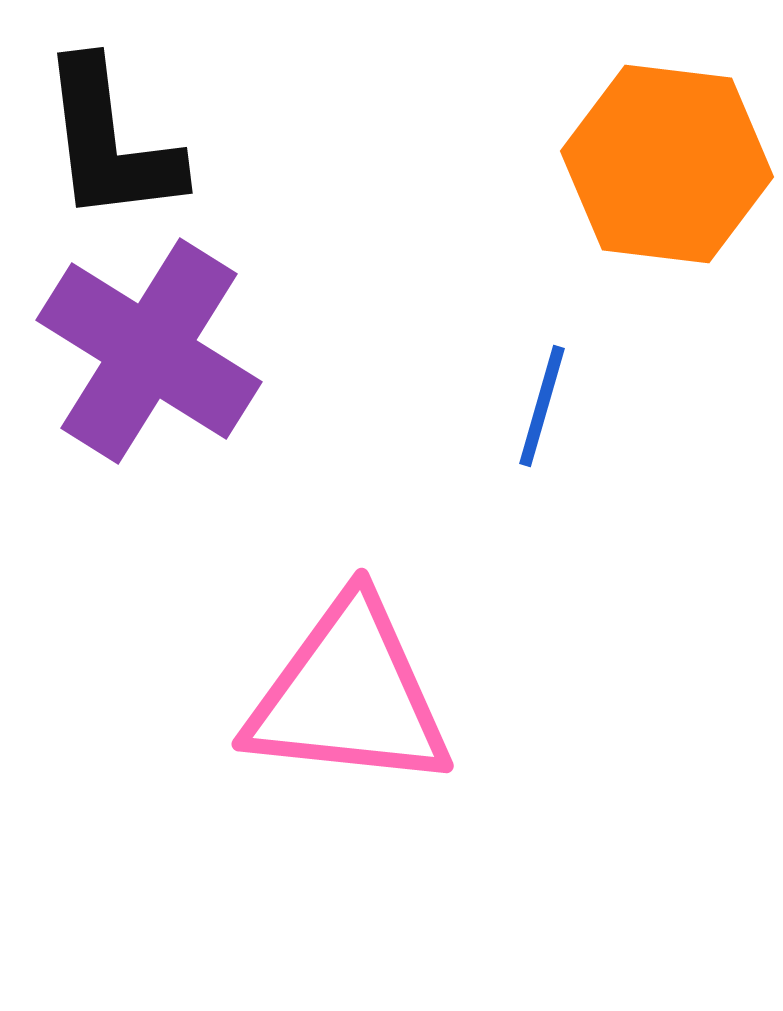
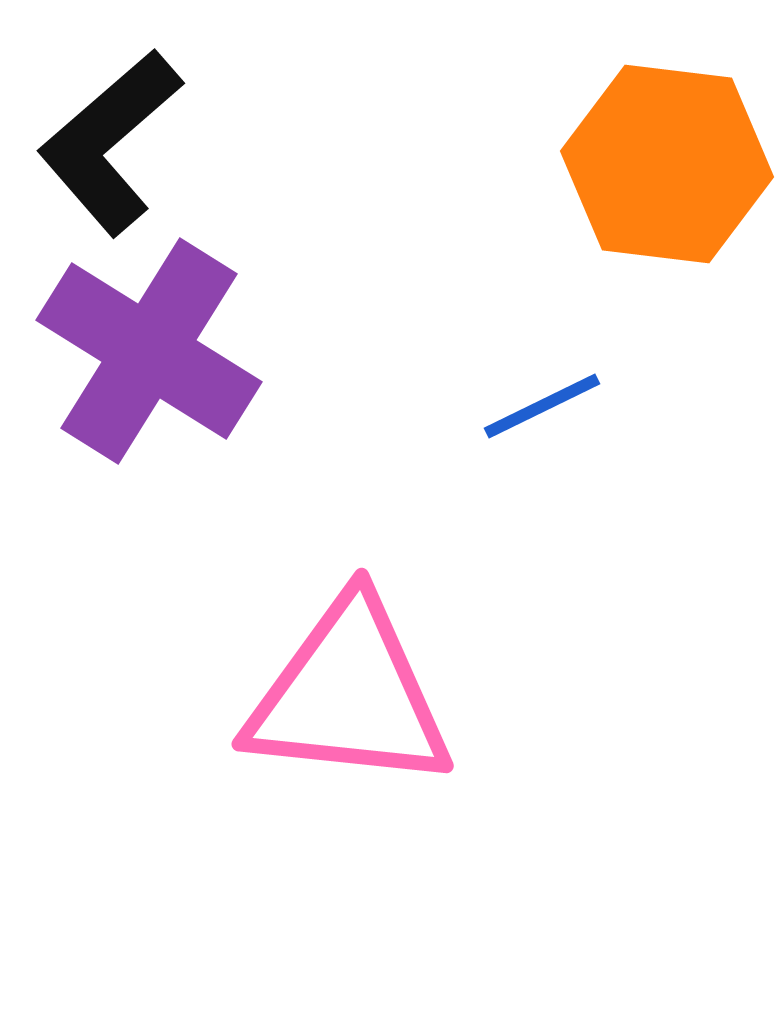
black L-shape: rotated 56 degrees clockwise
blue line: rotated 48 degrees clockwise
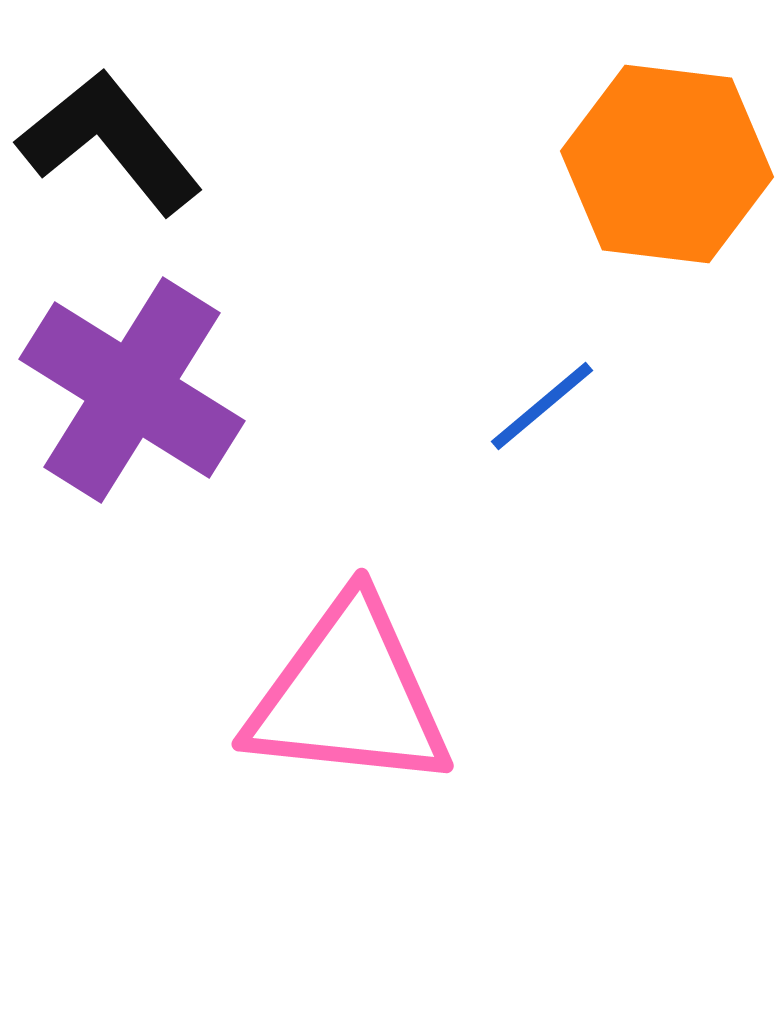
black L-shape: rotated 92 degrees clockwise
purple cross: moved 17 px left, 39 px down
blue line: rotated 14 degrees counterclockwise
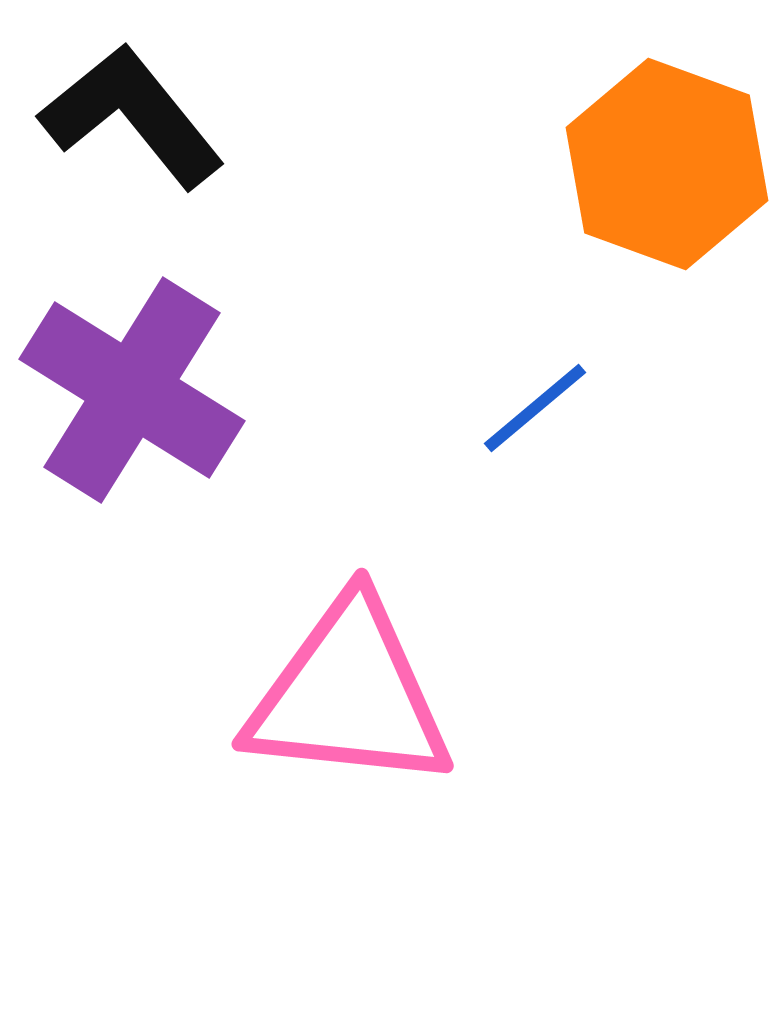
black L-shape: moved 22 px right, 26 px up
orange hexagon: rotated 13 degrees clockwise
blue line: moved 7 px left, 2 px down
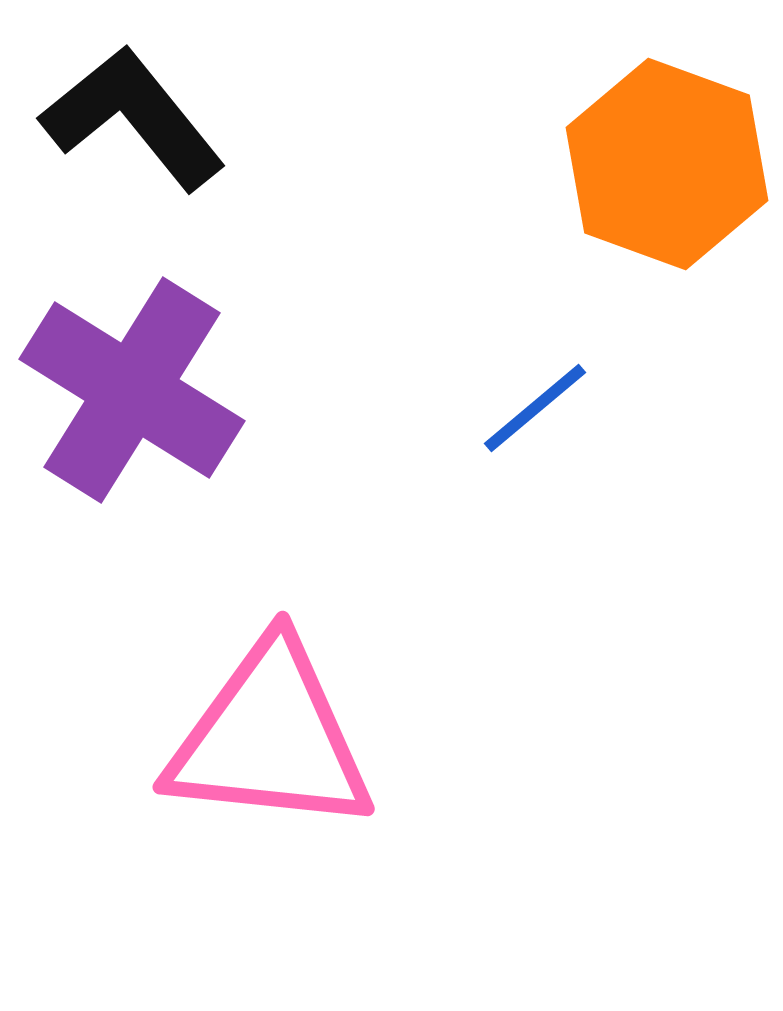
black L-shape: moved 1 px right, 2 px down
pink triangle: moved 79 px left, 43 px down
